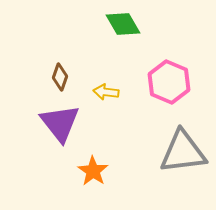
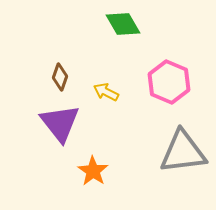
yellow arrow: rotated 20 degrees clockwise
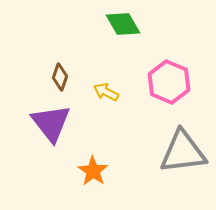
purple triangle: moved 9 px left
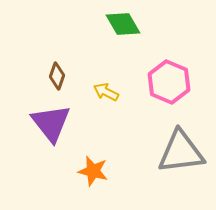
brown diamond: moved 3 px left, 1 px up
gray triangle: moved 2 px left
orange star: rotated 20 degrees counterclockwise
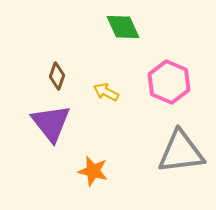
green diamond: moved 3 px down; rotated 6 degrees clockwise
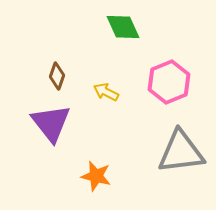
pink hexagon: rotated 15 degrees clockwise
orange star: moved 3 px right, 5 px down
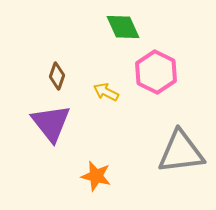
pink hexagon: moved 13 px left, 10 px up; rotated 12 degrees counterclockwise
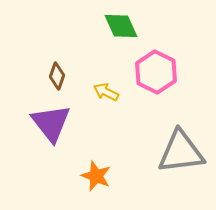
green diamond: moved 2 px left, 1 px up
orange star: rotated 8 degrees clockwise
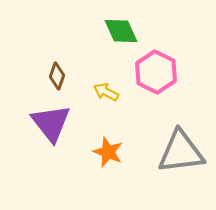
green diamond: moved 5 px down
orange star: moved 12 px right, 24 px up
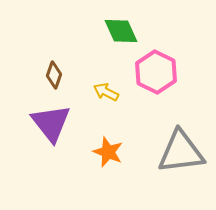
brown diamond: moved 3 px left, 1 px up
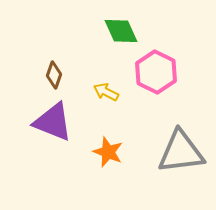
purple triangle: moved 2 px right, 1 px up; rotated 30 degrees counterclockwise
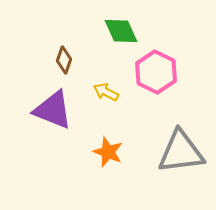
brown diamond: moved 10 px right, 15 px up
purple triangle: moved 12 px up
